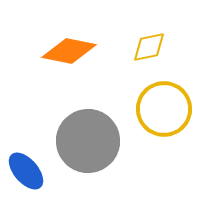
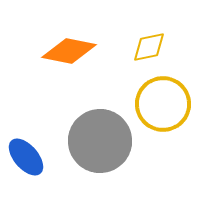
yellow circle: moved 1 px left, 5 px up
gray circle: moved 12 px right
blue ellipse: moved 14 px up
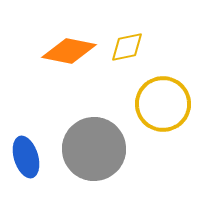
yellow diamond: moved 22 px left
gray circle: moved 6 px left, 8 px down
blue ellipse: rotated 24 degrees clockwise
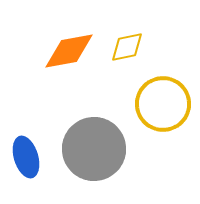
orange diamond: rotated 22 degrees counterclockwise
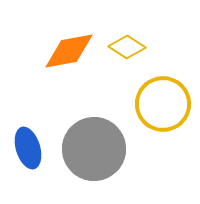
yellow diamond: rotated 45 degrees clockwise
blue ellipse: moved 2 px right, 9 px up
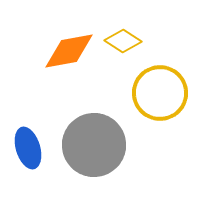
yellow diamond: moved 4 px left, 6 px up
yellow circle: moved 3 px left, 11 px up
gray circle: moved 4 px up
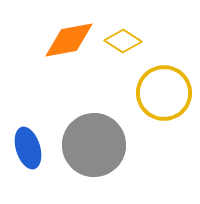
orange diamond: moved 11 px up
yellow circle: moved 4 px right
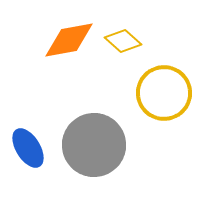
yellow diamond: rotated 9 degrees clockwise
blue ellipse: rotated 15 degrees counterclockwise
